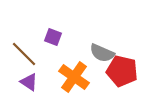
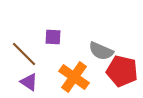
purple square: rotated 18 degrees counterclockwise
gray semicircle: moved 1 px left, 2 px up
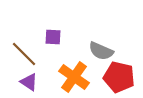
red pentagon: moved 3 px left, 6 px down
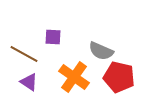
brown line: rotated 16 degrees counterclockwise
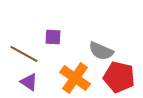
orange cross: moved 1 px right, 1 px down
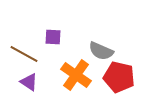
orange cross: moved 1 px right, 3 px up
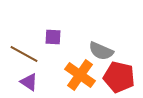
orange cross: moved 4 px right
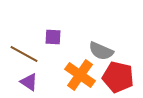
red pentagon: moved 1 px left
